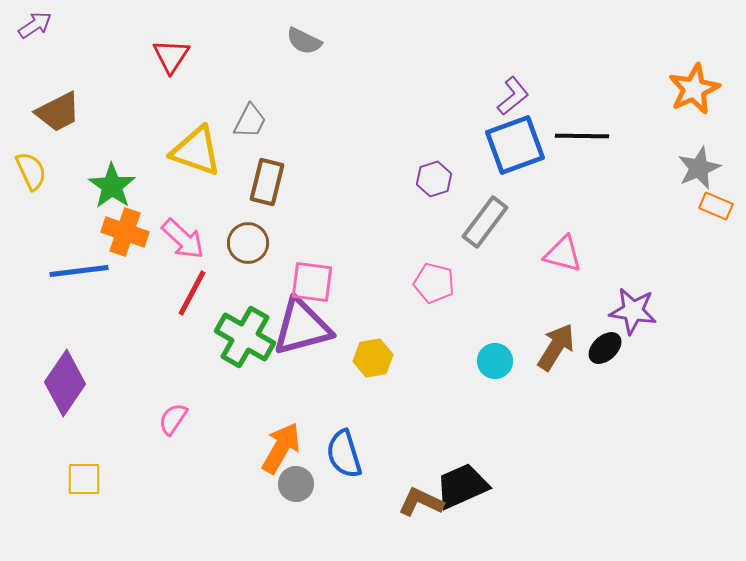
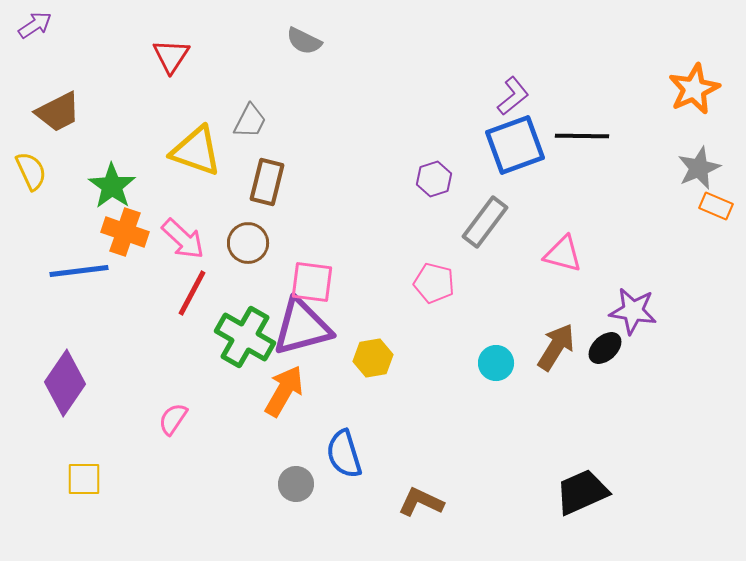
cyan circle: moved 1 px right, 2 px down
orange arrow: moved 3 px right, 57 px up
black trapezoid: moved 120 px right, 6 px down
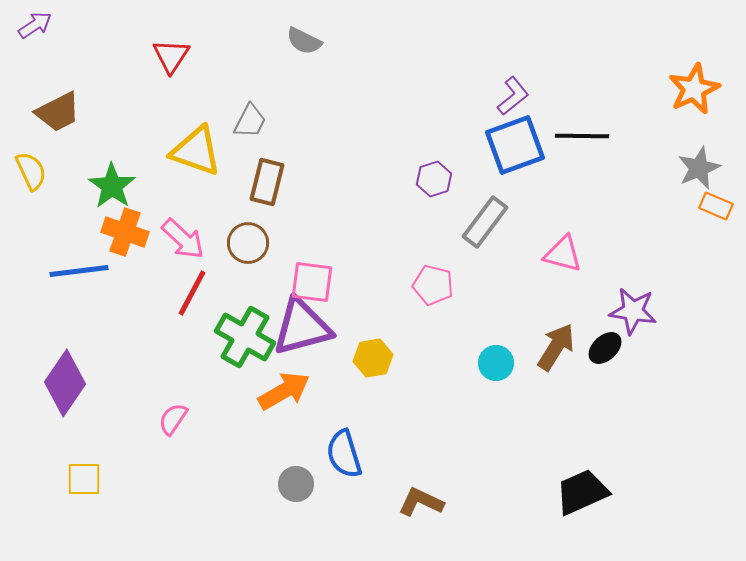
pink pentagon: moved 1 px left, 2 px down
orange arrow: rotated 30 degrees clockwise
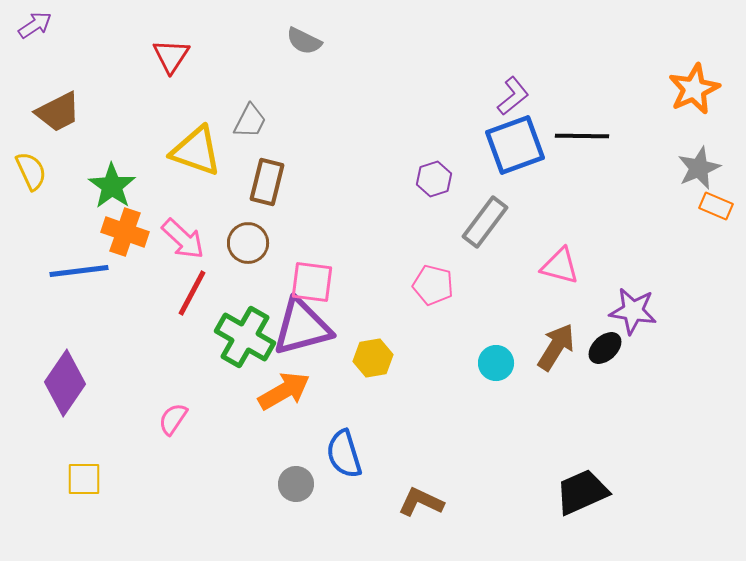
pink triangle: moved 3 px left, 12 px down
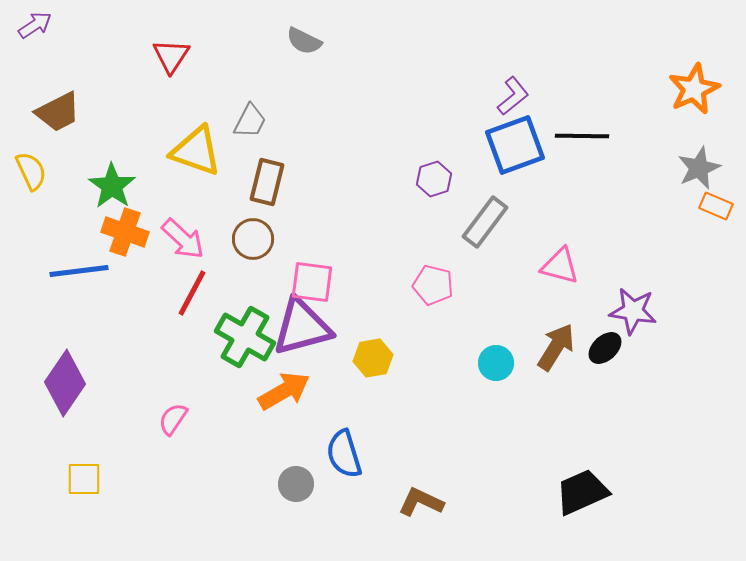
brown circle: moved 5 px right, 4 px up
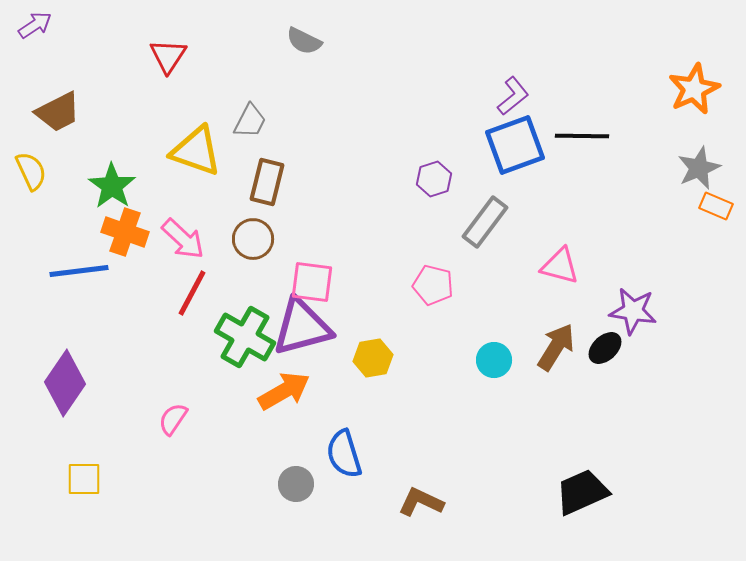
red triangle: moved 3 px left
cyan circle: moved 2 px left, 3 px up
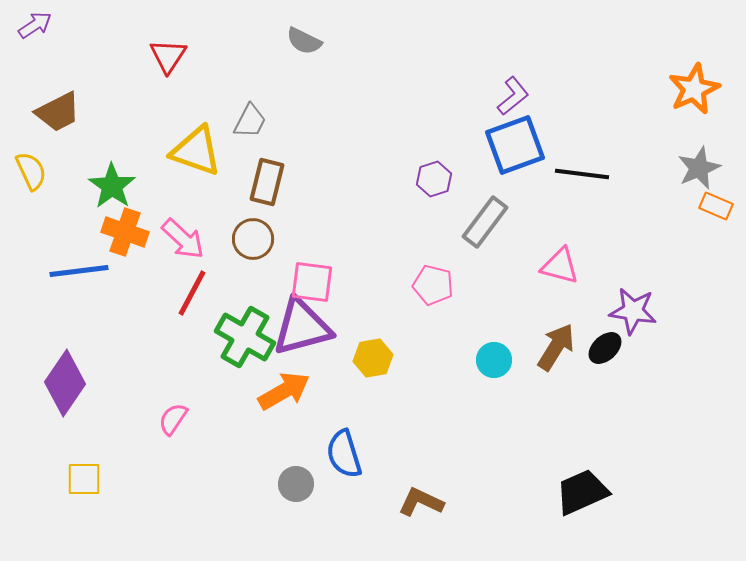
black line: moved 38 px down; rotated 6 degrees clockwise
